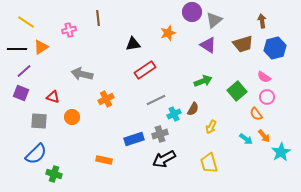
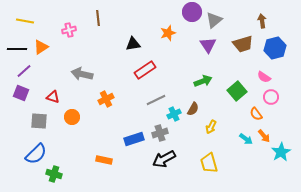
yellow line: moved 1 px left, 1 px up; rotated 24 degrees counterclockwise
purple triangle: rotated 24 degrees clockwise
pink circle: moved 4 px right
gray cross: moved 1 px up
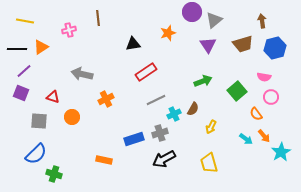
red rectangle: moved 1 px right, 2 px down
pink semicircle: rotated 24 degrees counterclockwise
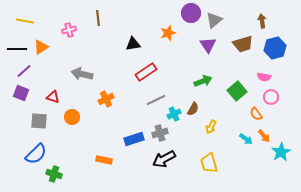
purple circle: moved 1 px left, 1 px down
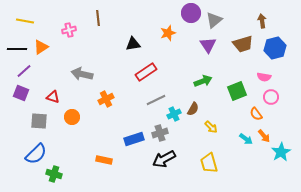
green square: rotated 18 degrees clockwise
yellow arrow: rotated 72 degrees counterclockwise
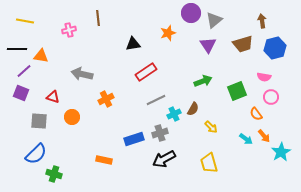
orange triangle: moved 9 px down; rotated 42 degrees clockwise
